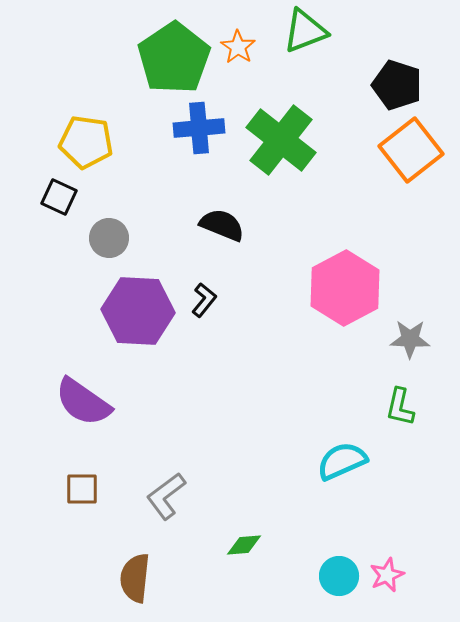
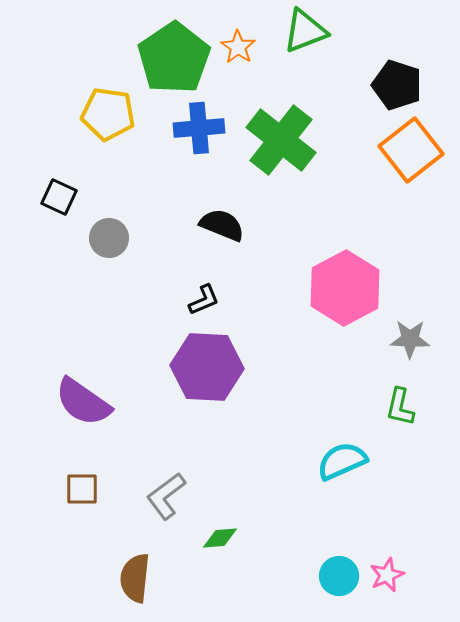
yellow pentagon: moved 22 px right, 28 px up
black L-shape: rotated 28 degrees clockwise
purple hexagon: moved 69 px right, 56 px down
green diamond: moved 24 px left, 7 px up
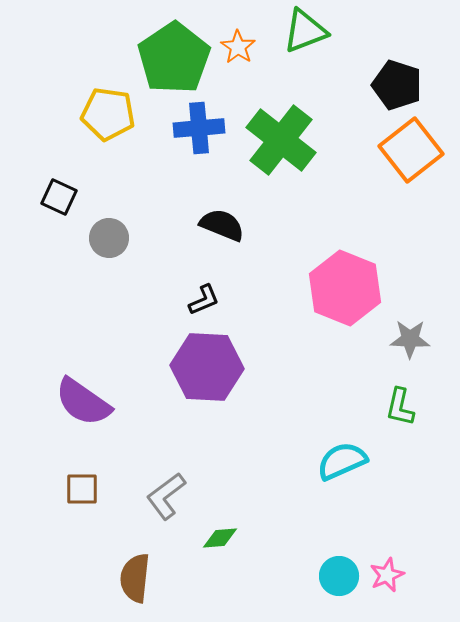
pink hexagon: rotated 10 degrees counterclockwise
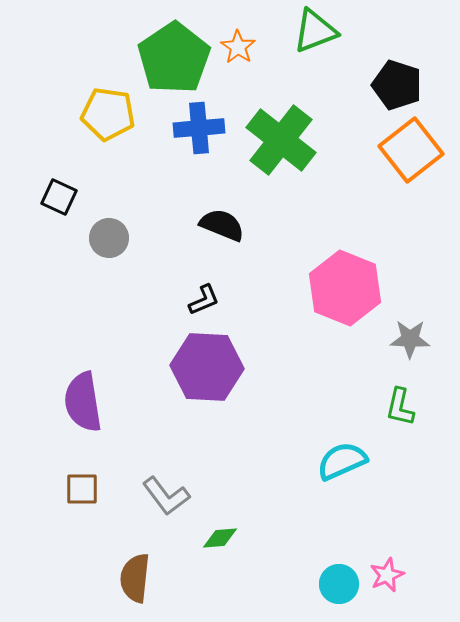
green triangle: moved 10 px right
purple semicircle: rotated 46 degrees clockwise
gray L-shape: rotated 90 degrees counterclockwise
cyan circle: moved 8 px down
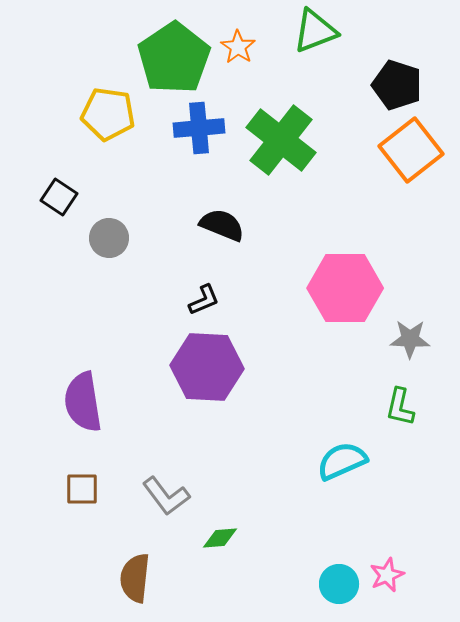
black square: rotated 9 degrees clockwise
pink hexagon: rotated 22 degrees counterclockwise
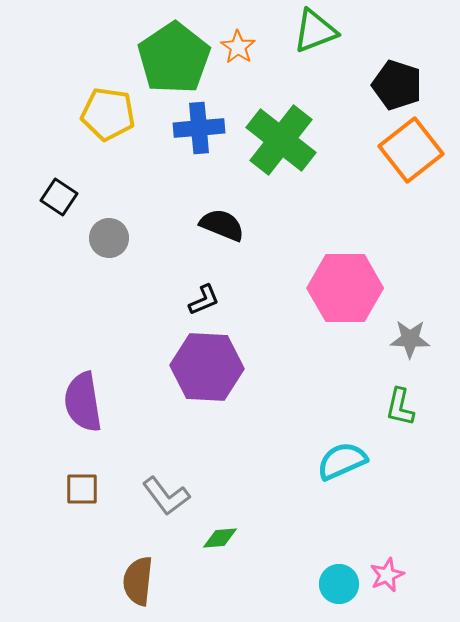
brown semicircle: moved 3 px right, 3 px down
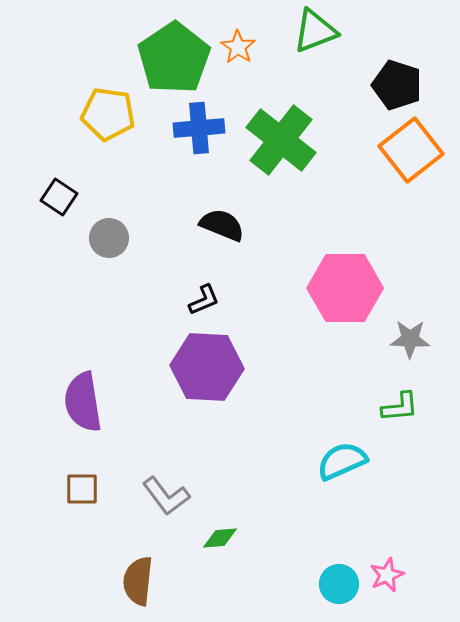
green L-shape: rotated 108 degrees counterclockwise
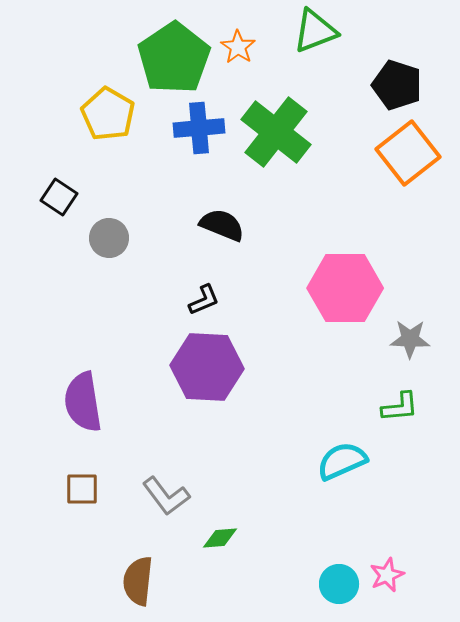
yellow pentagon: rotated 22 degrees clockwise
green cross: moved 5 px left, 8 px up
orange square: moved 3 px left, 3 px down
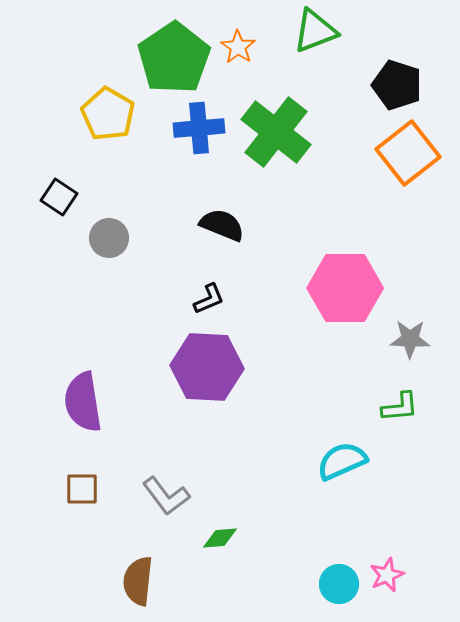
black L-shape: moved 5 px right, 1 px up
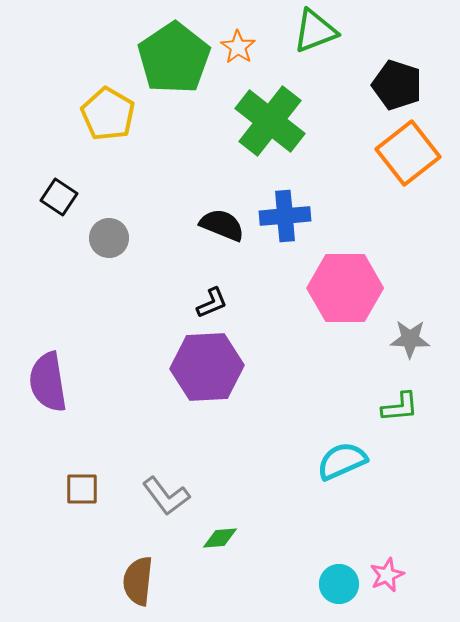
blue cross: moved 86 px right, 88 px down
green cross: moved 6 px left, 11 px up
black L-shape: moved 3 px right, 4 px down
purple hexagon: rotated 6 degrees counterclockwise
purple semicircle: moved 35 px left, 20 px up
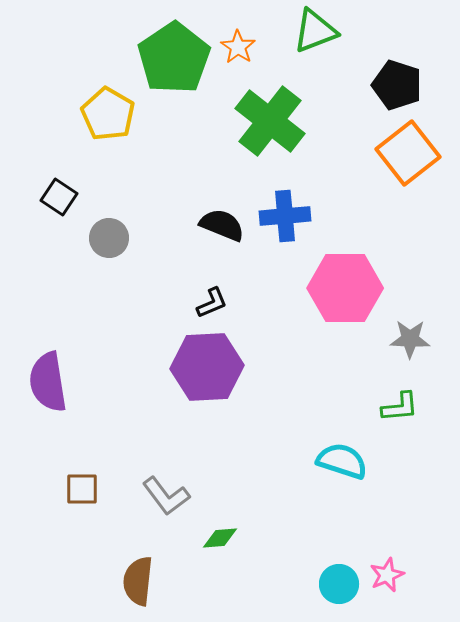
cyan semicircle: rotated 42 degrees clockwise
